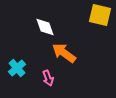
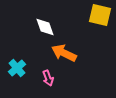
orange arrow: rotated 10 degrees counterclockwise
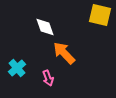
orange arrow: rotated 20 degrees clockwise
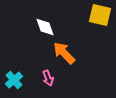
cyan cross: moved 3 px left, 12 px down
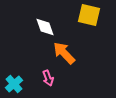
yellow square: moved 11 px left
cyan cross: moved 4 px down
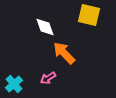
pink arrow: rotated 77 degrees clockwise
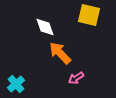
orange arrow: moved 4 px left
pink arrow: moved 28 px right
cyan cross: moved 2 px right
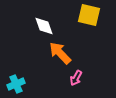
white diamond: moved 1 px left, 1 px up
pink arrow: rotated 28 degrees counterclockwise
cyan cross: rotated 18 degrees clockwise
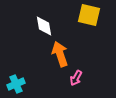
white diamond: rotated 10 degrees clockwise
orange arrow: moved 1 px down; rotated 25 degrees clockwise
